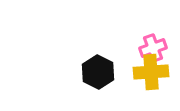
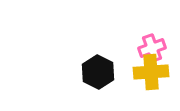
pink cross: moved 1 px left
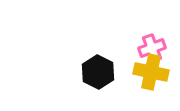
yellow cross: rotated 16 degrees clockwise
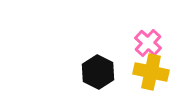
pink cross: moved 4 px left, 5 px up; rotated 28 degrees counterclockwise
